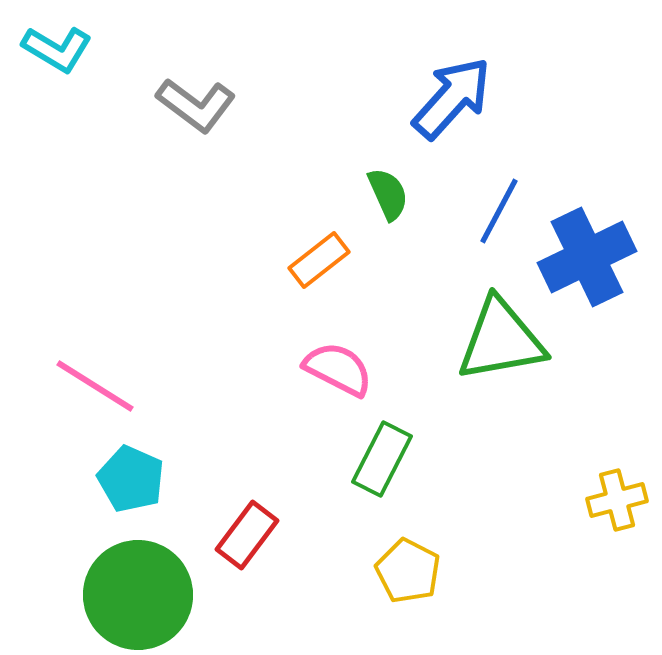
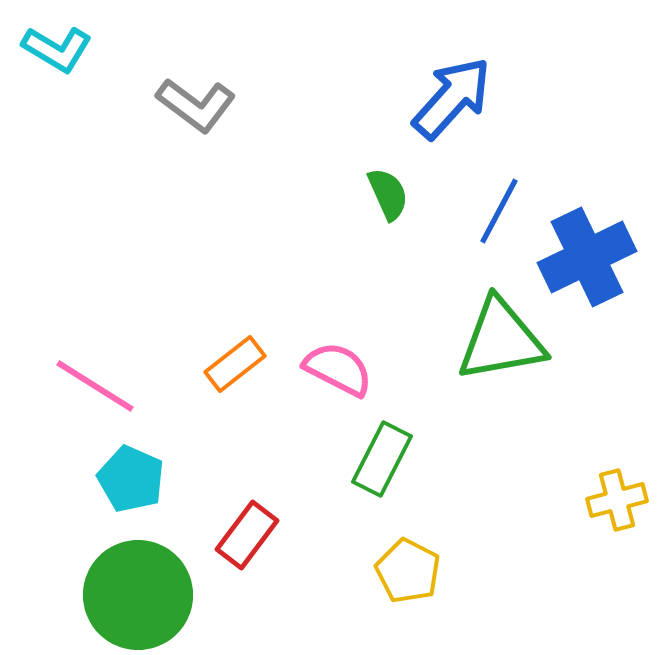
orange rectangle: moved 84 px left, 104 px down
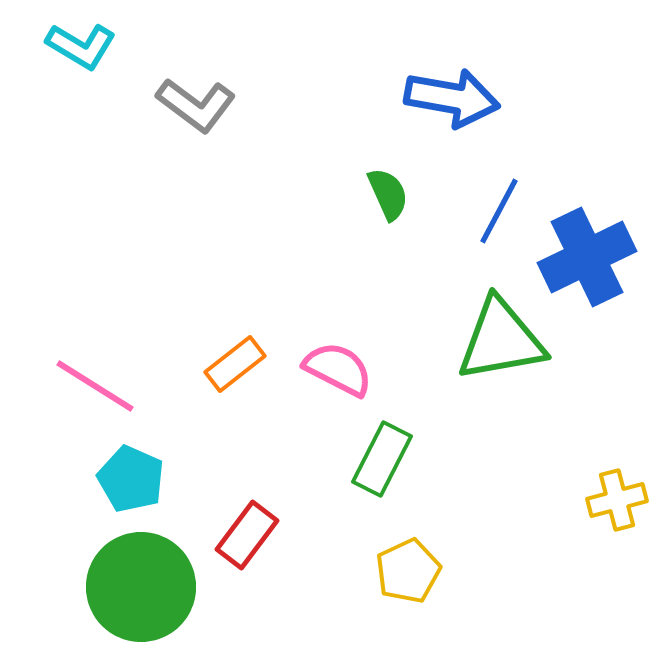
cyan L-shape: moved 24 px right, 3 px up
blue arrow: rotated 58 degrees clockwise
yellow pentagon: rotated 20 degrees clockwise
green circle: moved 3 px right, 8 px up
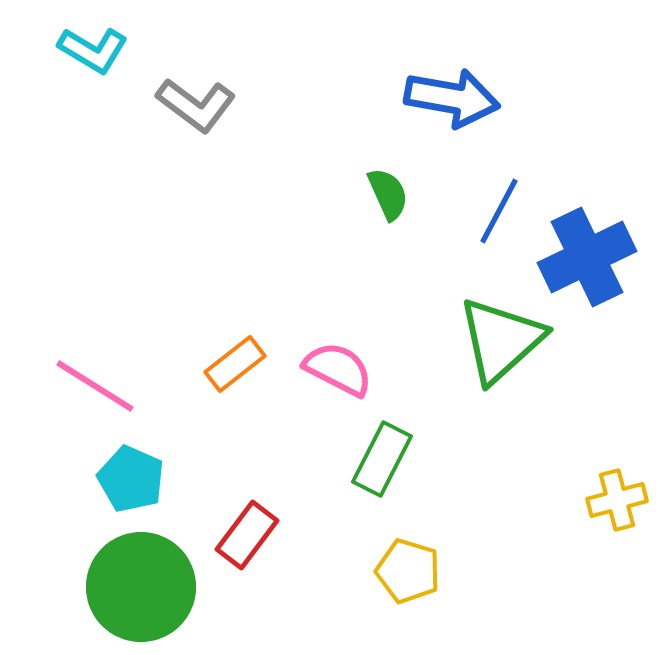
cyan L-shape: moved 12 px right, 4 px down
green triangle: rotated 32 degrees counterclockwise
yellow pentagon: rotated 30 degrees counterclockwise
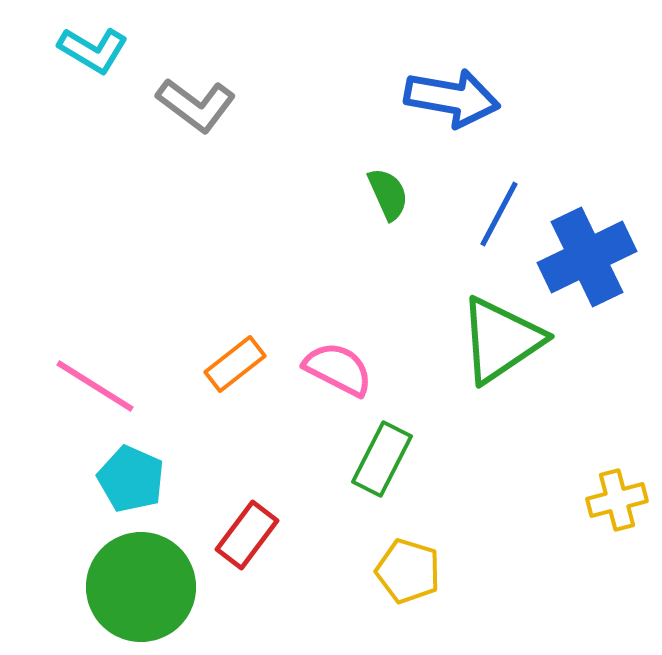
blue line: moved 3 px down
green triangle: rotated 8 degrees clockwise
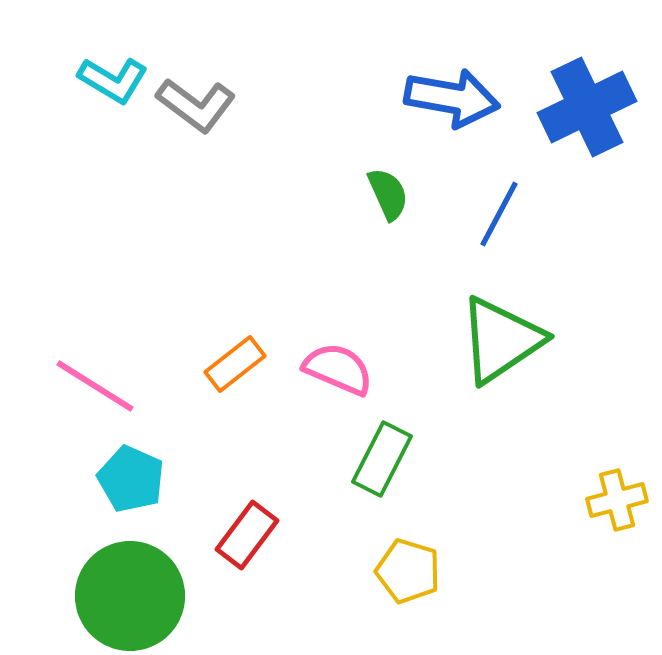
cyan L-shape: moved 20 px right, 30 px down
blue cross: moved 150 px up
pink semicircle: rotated 4 degrees counterclockwise
green circle: moved 11 px left, 9 px down
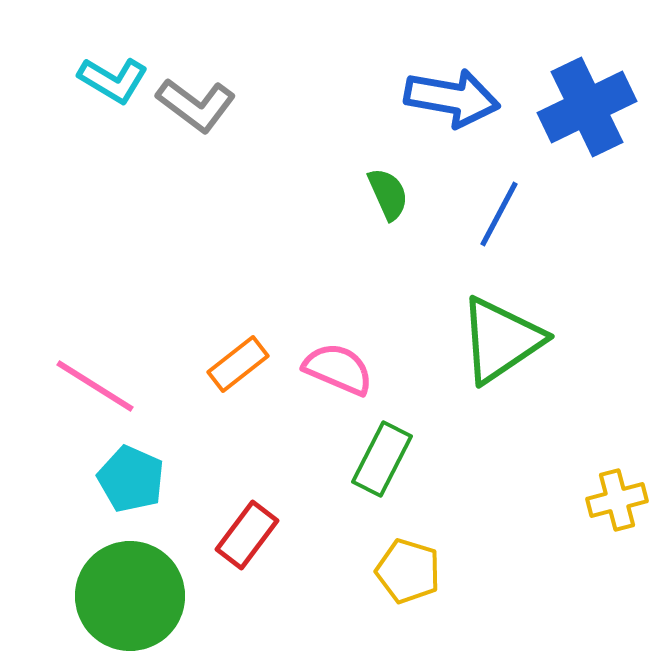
orange rectangle: moved 3 px right
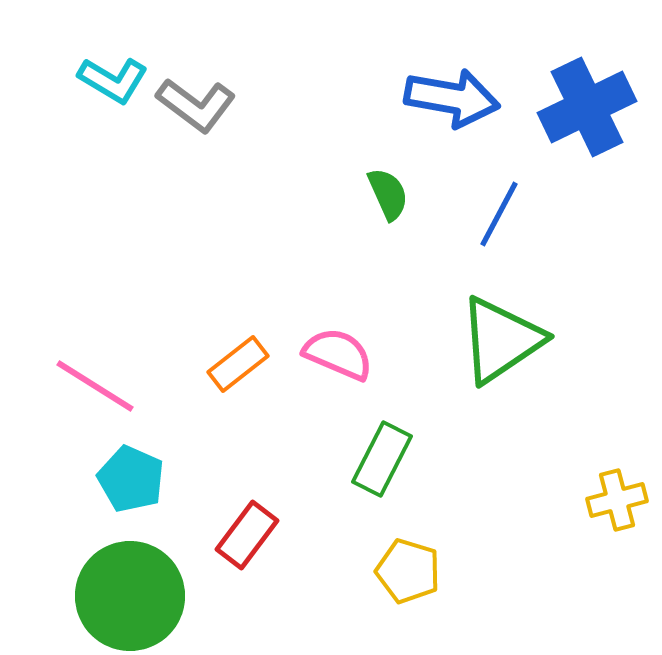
pink semicircle: moved 15 px up
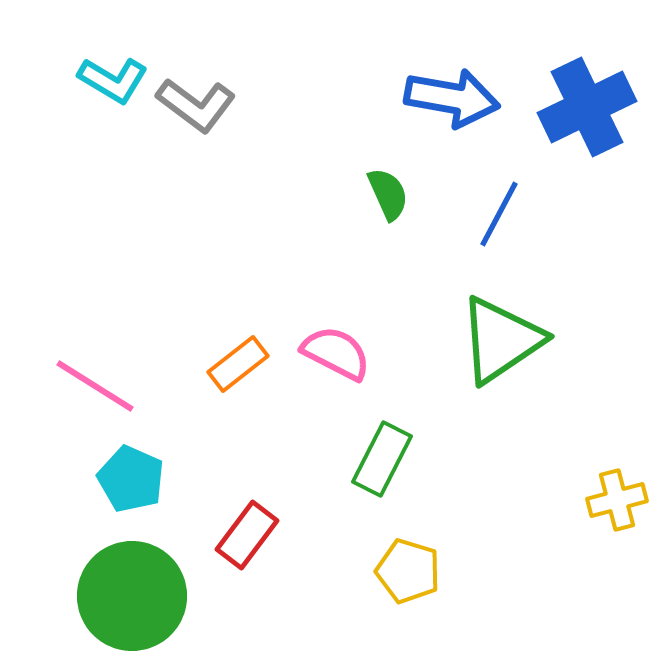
pink semicircle: moved 2 px left, 1 px up; rotated 4 degrees clockwise
green circle: moved 2 px right
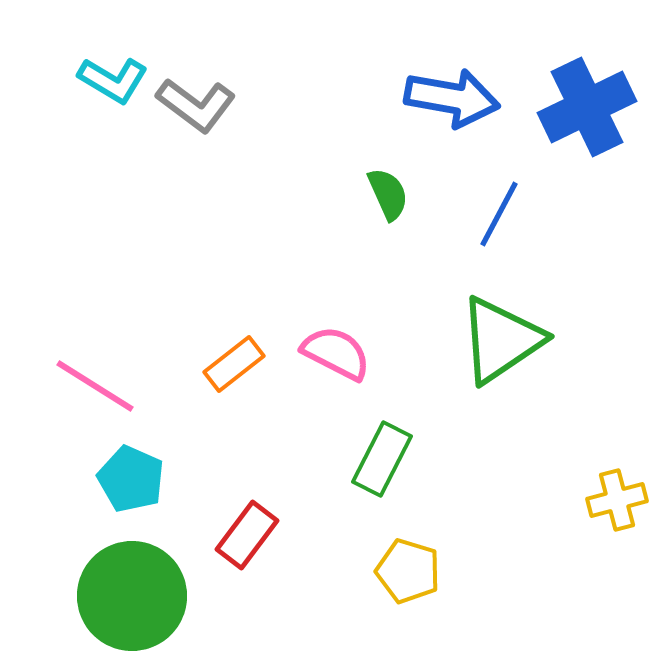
orange rectangle: moved 4 px left
